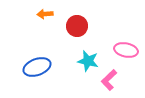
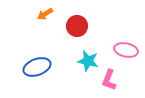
orange arrow: rotated 28 degrees counterclockwise
pink L-shape: rotated 25 degrees counterclockwise
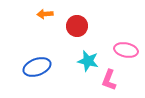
orange arrow: rotated 28 degrees clockwise
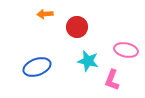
red circle: moved 1 px down
pink L-shape: moved 3 px right
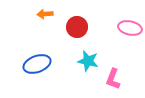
pink ellipse: moved 4 px right, 22 px up
blue ellipse: moved 3 px up
pink L-shape: moved 1 px right, 1 px up
